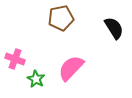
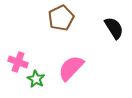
brown pentagon: rotated 15 degrees counterclockwise
pink cross: moved 3 px right, 3 px down
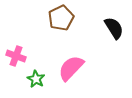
pink cross: moved 2 px left, 6 px up
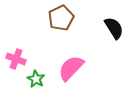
pink cross: moved 3 px down
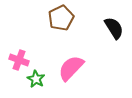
pink cross: moved 3 px right, 1 px down
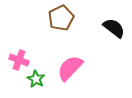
black semicircle: rotated 20 degrees counterclockwise
pink semicircle: moved 1 px left
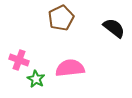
pink semicircle: rotated 40 degrees clockwise
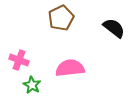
green star: moved 4 px left, 6 px down
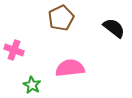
pink cross: moved 5 px left, 10 px up
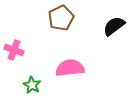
black semicircle: moved 2 px up; rotated 75 degrees counterclockwise
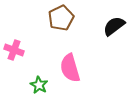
pink semicircle: rotated 100 degrees counterclockwise
green star: moved 7 px right
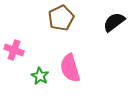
black semicircle: moved 4 px up
green star: moved 1 px right, 9 px up
